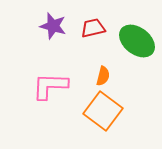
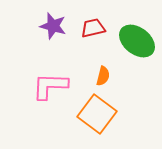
orange square: moved 6 px left, 3 px down
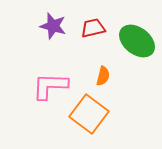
orange square: moved 8 px left
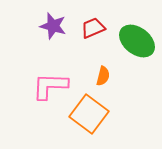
red trapezoid: rotated 10 degrees counterclockwise
